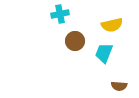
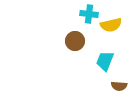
cyan cross: moved 29 px right; rotated 18 degrees clockwise
yellow semicircle: moved 1 px left
cyan trapezoid: moved 1 px right, 8 px down
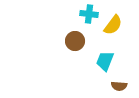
yellow semicircle: moved 2 px right; rotated 40 degrees counterclockwise
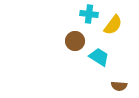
cyan trapezoid: moved 6 px left, 4 px up; rotated 100 degrees clockwise
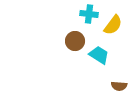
cyan trapezoid: moved 2 px up
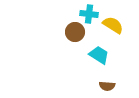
yellow semicircle: rotated 95 degrees counterclockwise
brown circle: moved 9 px up
brown semicircle: moved 12 px left
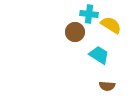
yellow semicircle: moved 2 px left
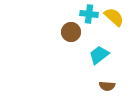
yellow semicircle: moved 3 px right, 8 px up; rotated 10 degrees clockwise
brown circle: moved 4 px left
cyan trapezoid: rotated 70 degrees counterclockwise
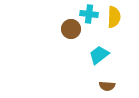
yellow semicircle: rotated 50 degrees clockwise
brown circle: moved 3 px up
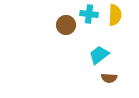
yellow semicircle: moved 1 px right, 2 px up
brown circle: moved 5 px left, 4 px up
brown semicircle: moved 2 px right, 8 px up
